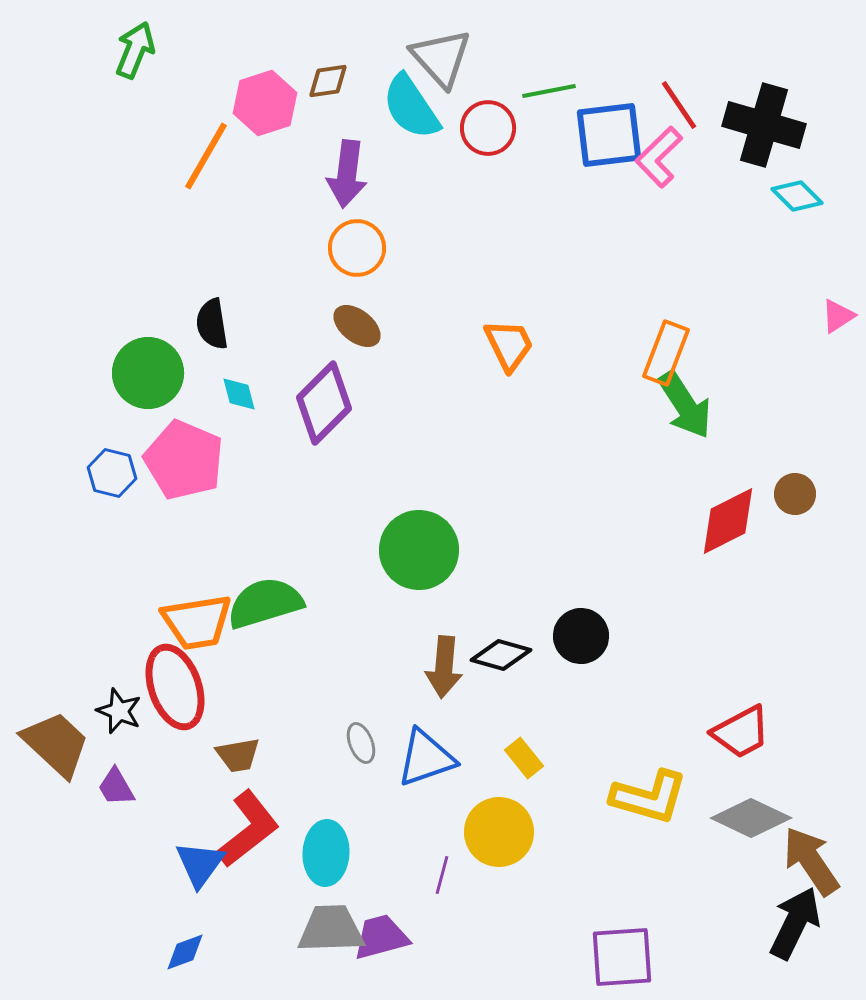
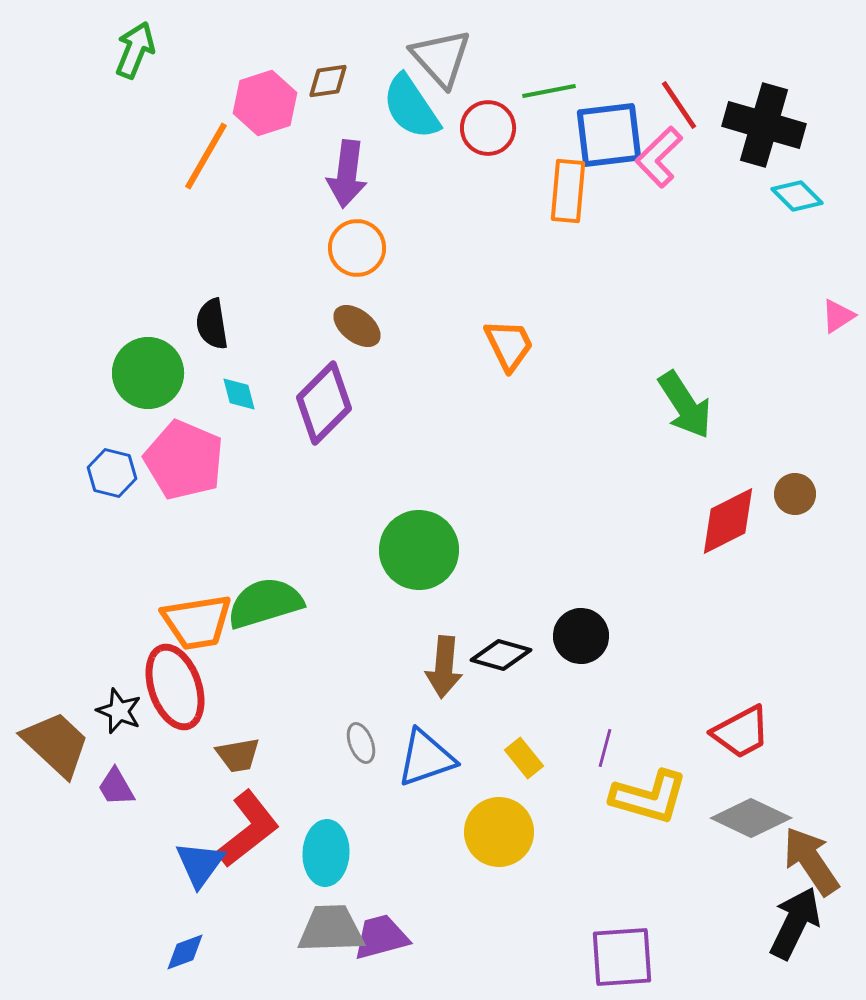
orange rectangle at (666, 353): moved 98 px left, 162 px up; rotated 16 degrees counterclockwise
purple line at (442, 875): moved 163 px right, 127 px up
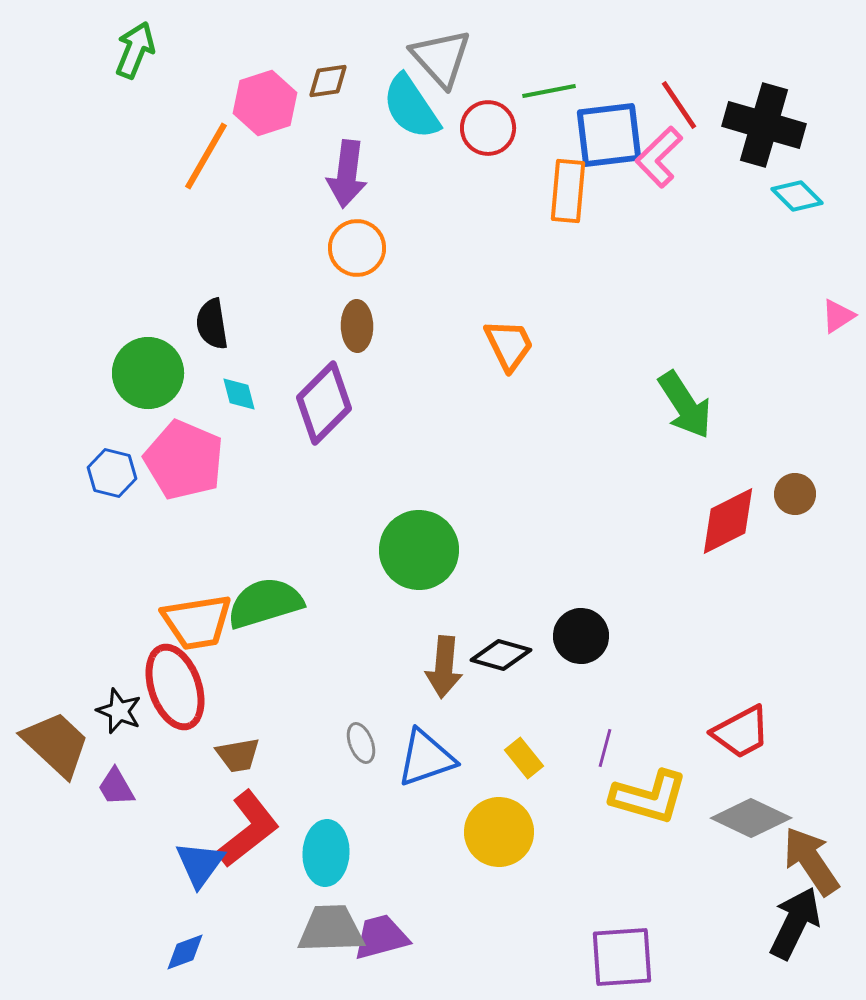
brown ellipse at (357, 326): rotated 51 degrees clockwise
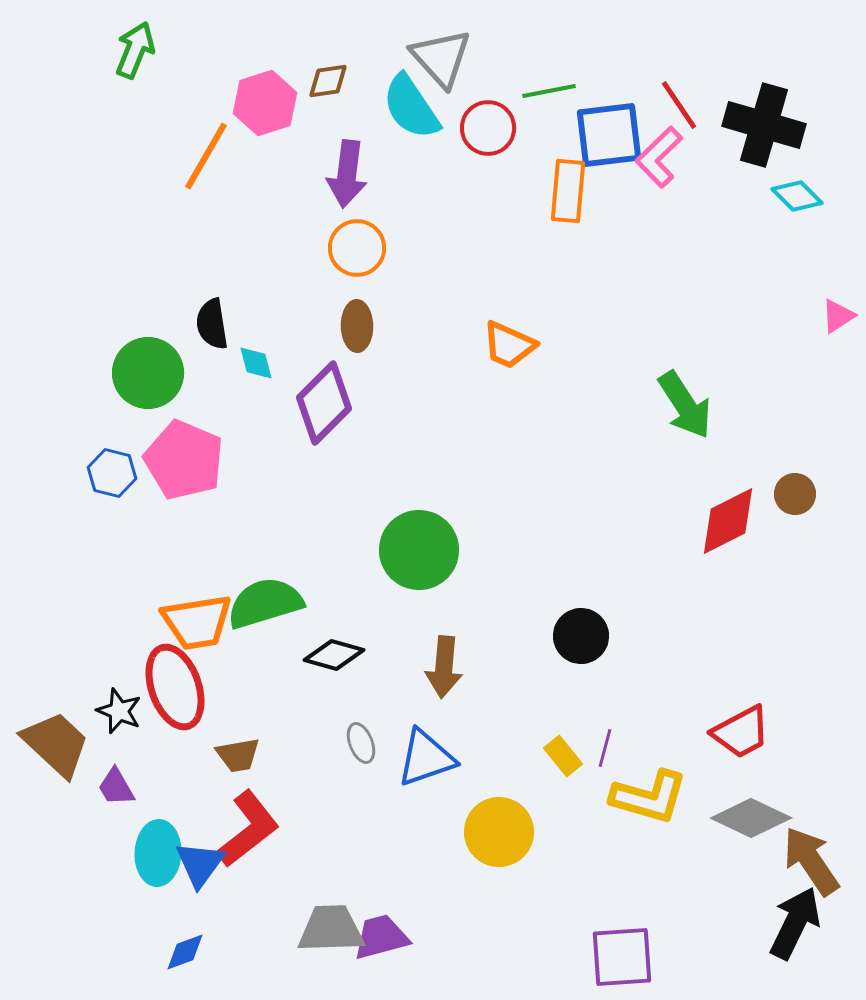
orange trapezoid at (509, 345): rotated 140 degrees clockwise
cyan diamond at (239, 394): moved 17 px right, 31 px up
black diamond at (501, 655): moved 167 px left
yellow rectangle at (524, 758): moved 39 px right, 2 px up
cyan ellipse at (326, 853): moved 168 px left
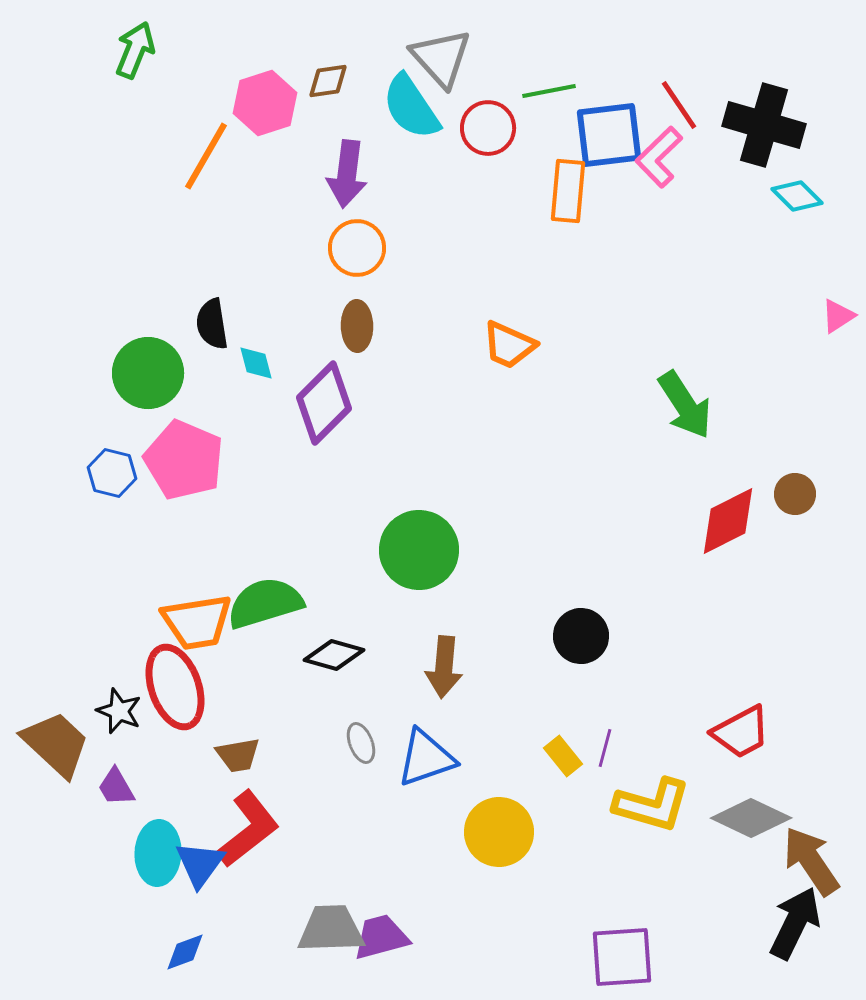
yellow L-shape at (649, 797): moved 3 px right, 8 px down
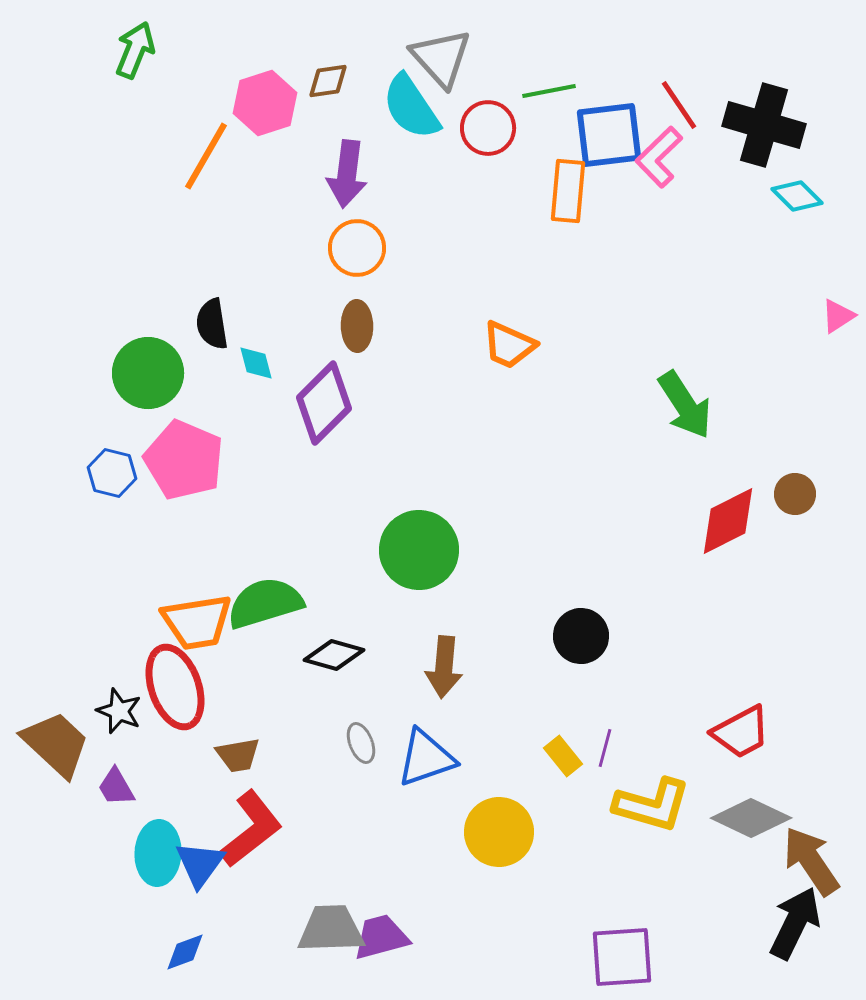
red L-shape at (248, 829): moved 3 px right
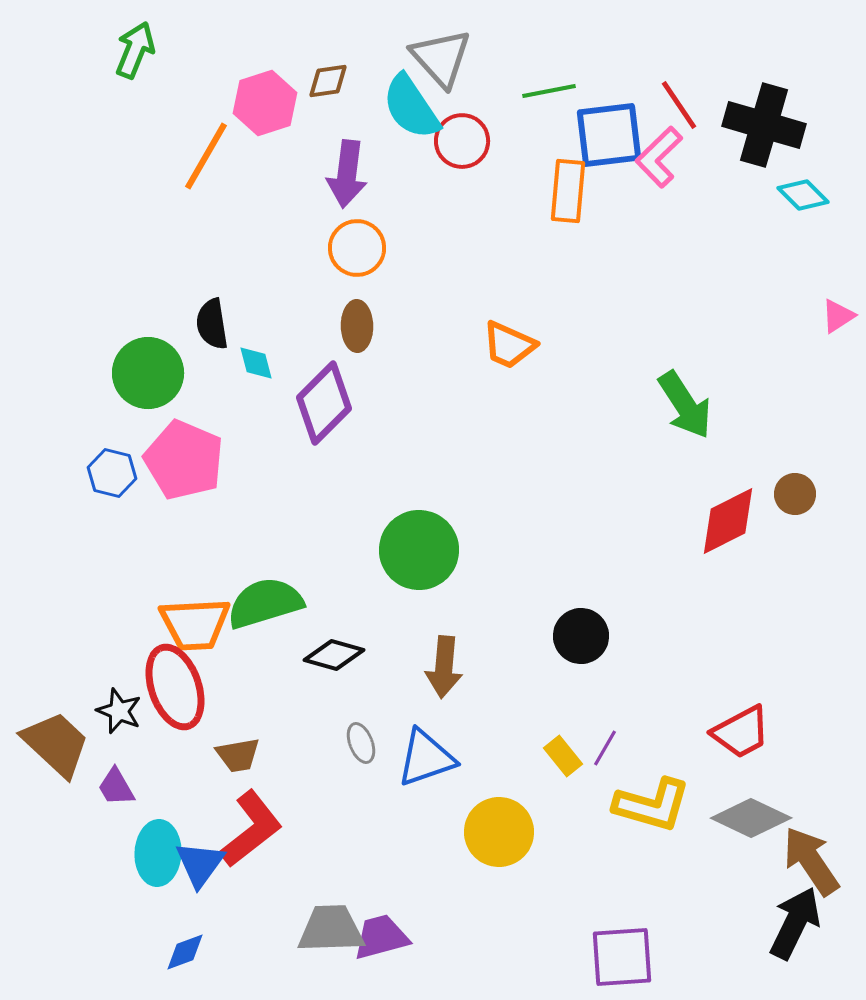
red circle at (488, 128): moved 26 px left, 13 px down
cyan diamond at (797, 196): moved 6 px right, 1 px up
orange trapezoid at (197, 622): moved 2 px left, 2 px down; rotated 6 degrees clockwise
purple line at (605, 748): rotated 15 degrees clockwise
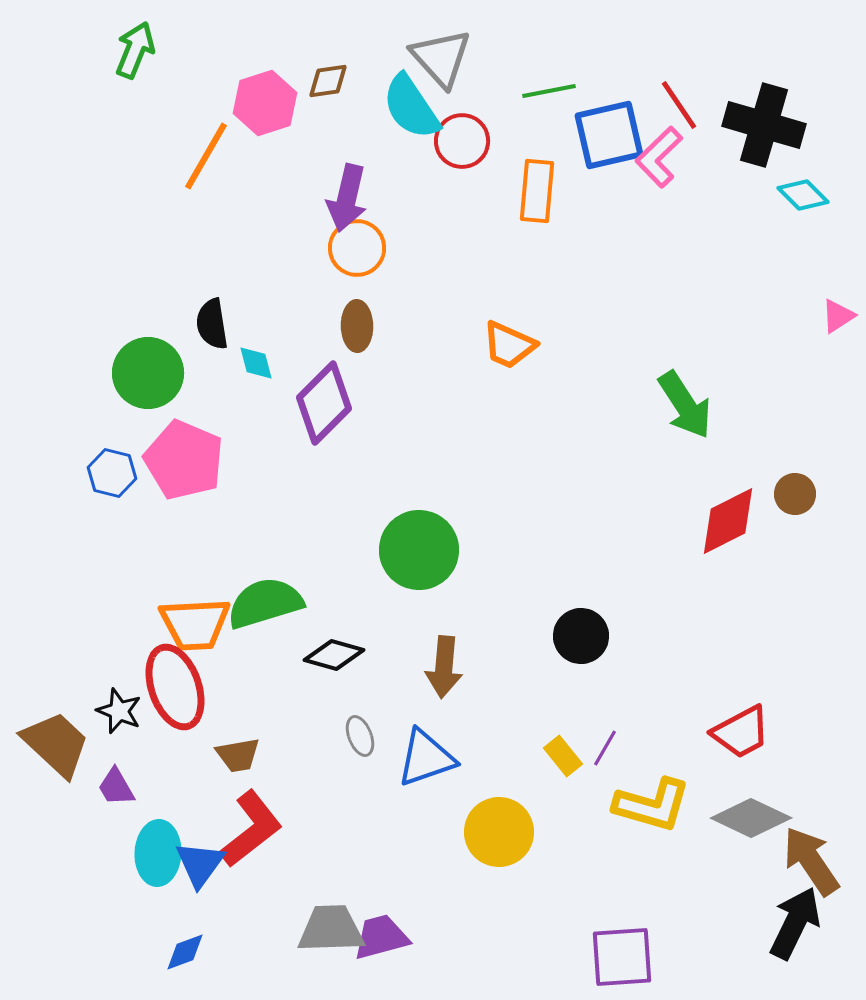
blue square at (609, 135): rotated 6 degrees counterclockwise
purple arrow at (347, 174): moved 24 px down; rotated 6 degrees clockwise
orange rectangle at (568, 191): moved 31 px left
gray ellipse at (361, 743): moved 1 px left, 7 px up
